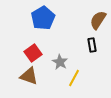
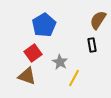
blue pentagon: moved 1 px right, 7 px down
brown triangle: moved 2 px left
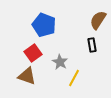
blue pentagon: rotated 20 degrees counterclockwise
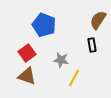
red square: moved 6 px left
gray star: moved 1 px right, 2 px up; rotated 21 degrees counterclockwise
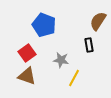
brown semicircle: moved 1 px down
black rectangle: moved 3 px left
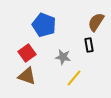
brown semicircle: moved 2 px left, 1 px down
gray star: moved 2 px right, 3 px up
yellow line: rotated 12 degrees clockwise
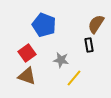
brown semicircle: moved 2 px down
gray star: moved 2 px left, 3 px down
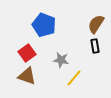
black rectangle: moved 6 px right, 1 px down
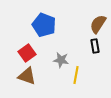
brown semicircle: moved 2 px right
yellow line: moved 2 px right, 3 px up; rotated 30 degrees counterclockwise
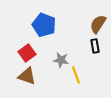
yellow line: rotated 30 degrees counterclockwise
